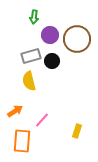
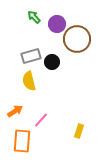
green arrow: rotated 128 degrees clockwise
purple circle: moved 7 px right, 11 px up
black circle: moved 1 px down
pink line: moved 1 px left
yellow rectangle: moved 2 px right
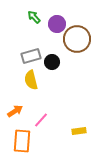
yellow semicircle: moved 2 px right, 1 px up
yellow rectangle: rotated 64 degrees clockwise
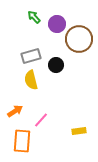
brown circle: moved 2 px right
black circle: moved 4 px right, 3 px down
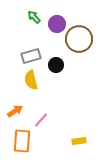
yellow rectangle: moved 10 px down
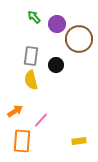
gray rectangle: rotated 66 degrees counterclockwise
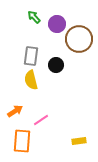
pink line: rotated 14 degrees clockwise
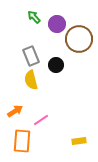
gray rectangle: rotated 30 degrees counterclockwise
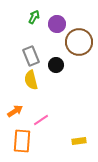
green arrow: rotated 72 degrees clockwise
brown circle: moved 3 px down
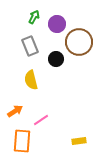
gray rectangle: moved 1 px left, 10 px up
black circle: moved 6 px up
